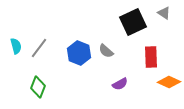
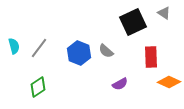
cyan semicircle: moved 2 px left
green diamond: rotated 35 degrees clockwise
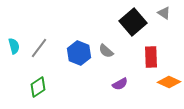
black square: rotated 16 degrees counterclockwise
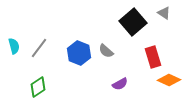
red rectangle: moved 2 px right; rotated 15 degrees counterclockwise
orange diamond: moved 2 px up
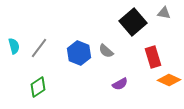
gray triangle: rotated 24 degrees counterclockwise
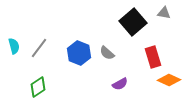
gray semicircle: moved 1 px right, 2 px down
